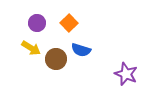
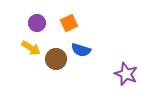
orange square: rotated 18 degrees clockwise
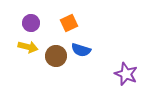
purple circle: moved 6 px left
yellow arrow: moved 3 px left, 1 px up; rotated 18 degrees counterclockwise
brown circle: moved 3 px up
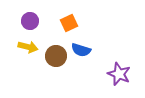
purple circle: moved 1 px left, 2 px up
purple star: moved 7 px left
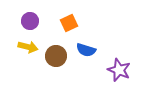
blue semicircle: moved 5 px right
purple star: moved 4 px up
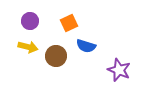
blue semicircle: moved 4 px up
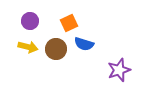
blue semicircle: moved 2 px left, 2 px up
brown circle: moved 7 px up
purple star: rotated 30 degrees clockwise
